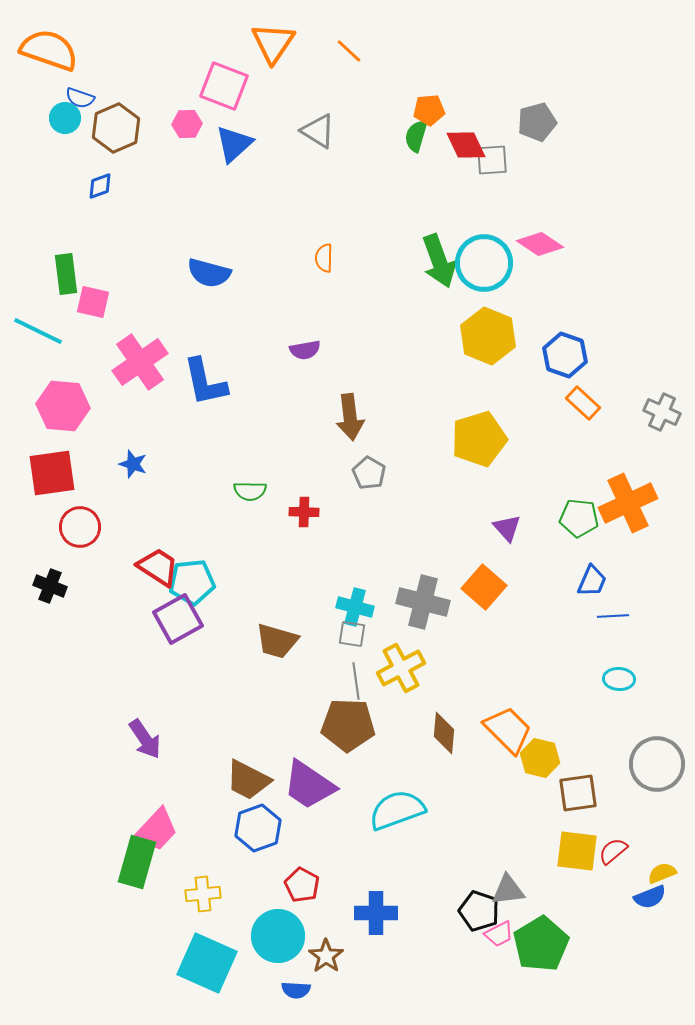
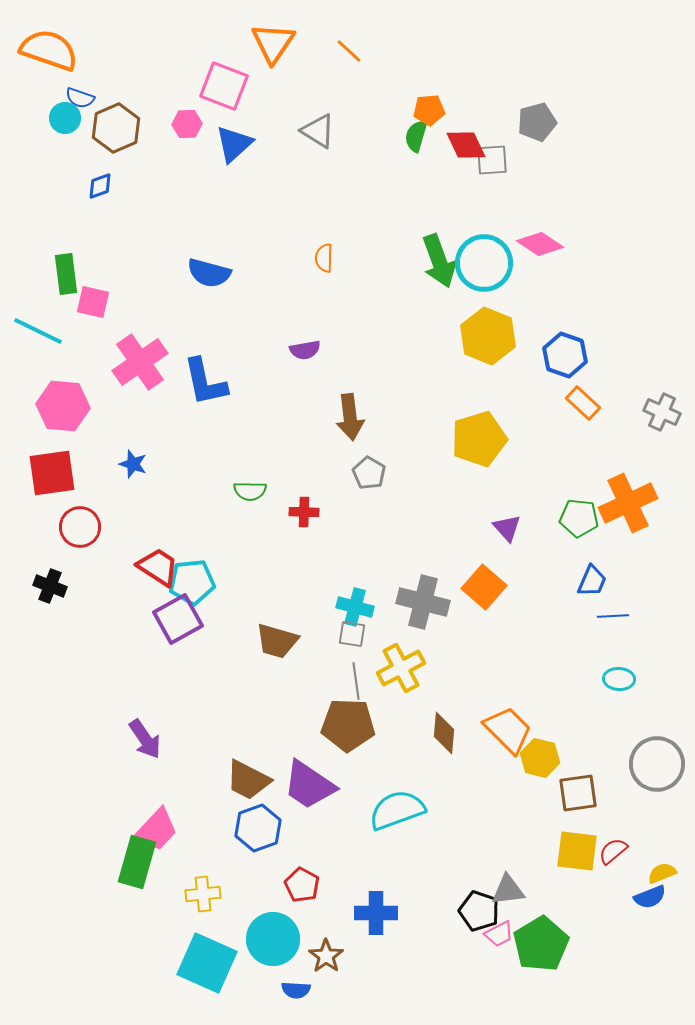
cyan circle at (278, 936): moved 5 px left, 3 px down
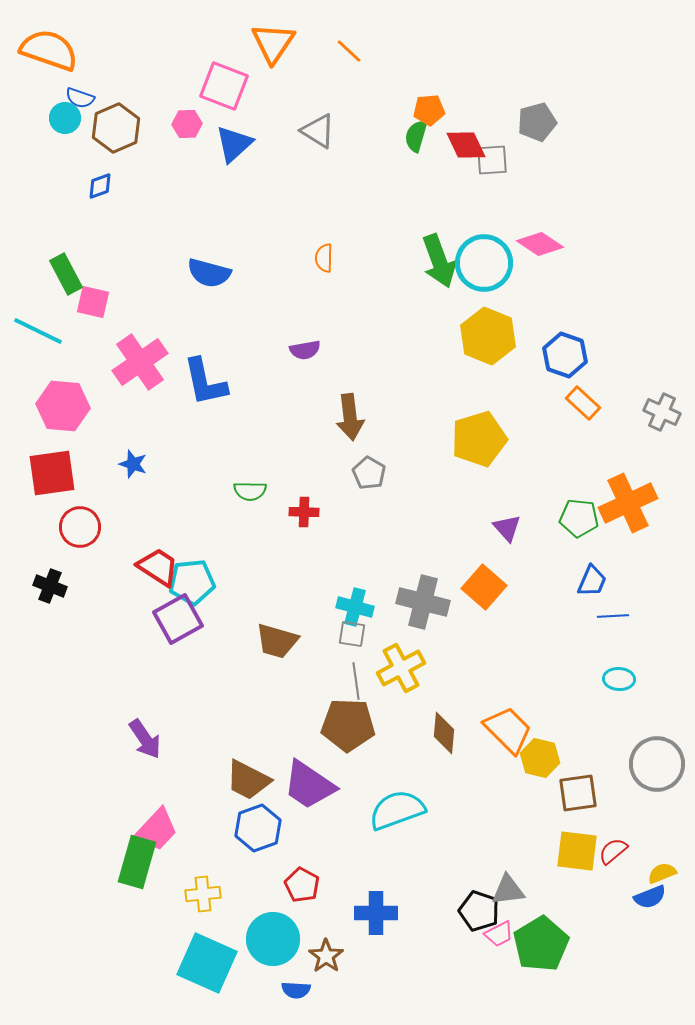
green rectangle at (66, 274): rotated 21 degrees counterclockwise
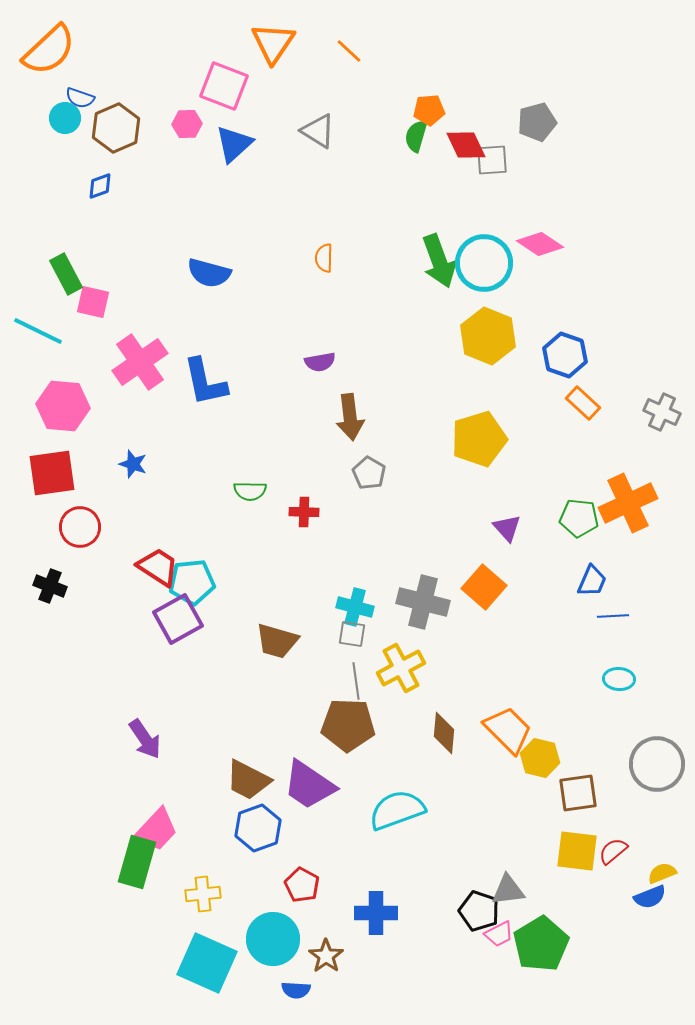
orange semicircle at (49, 50): rotated 118 degrees clockwise
purple semicircle at (305, 350): moved 15 px right, 12 px down
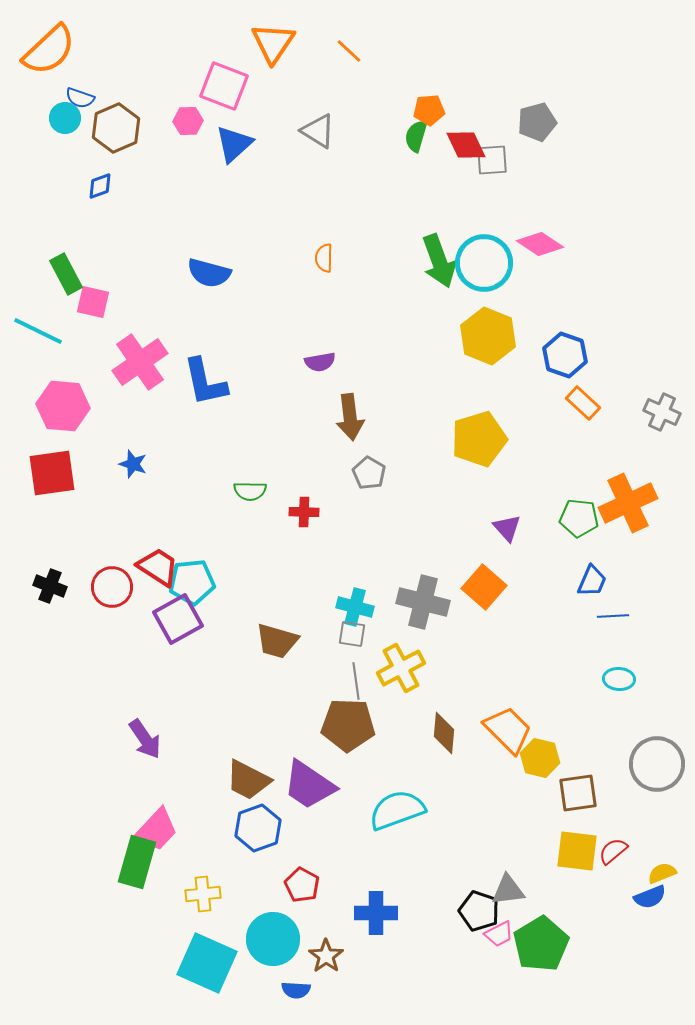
pink hexagon at (187, 124): moved 1 px right, 3 px up
red circle at (80, 527): moved 32 px right, 60 px down
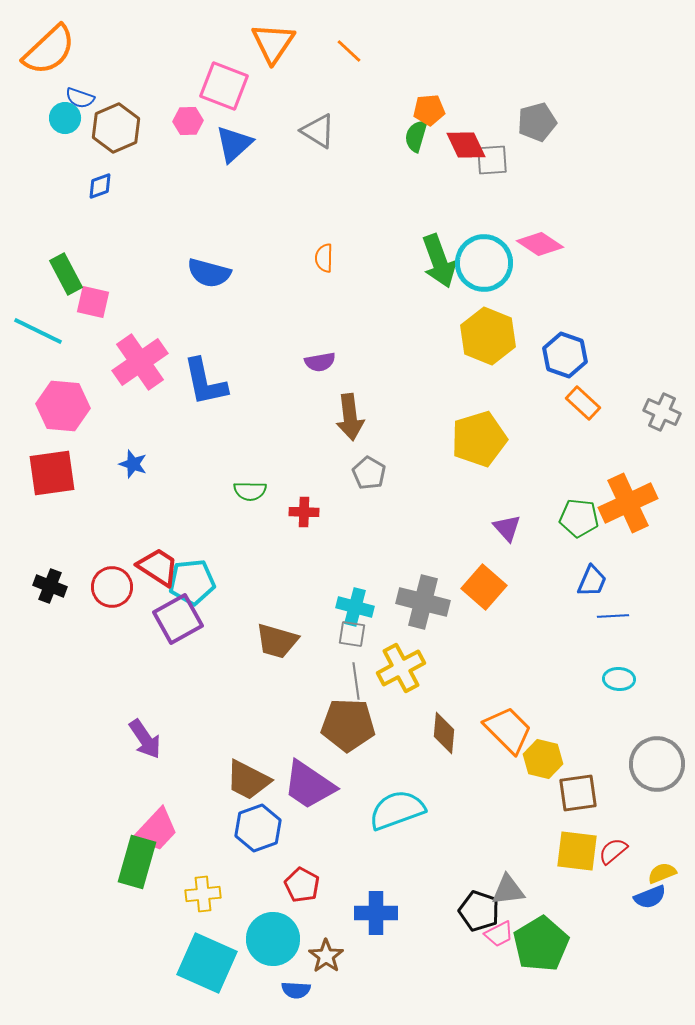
yellow hexagon at (540, 758): moved 3 px right, 1 px down
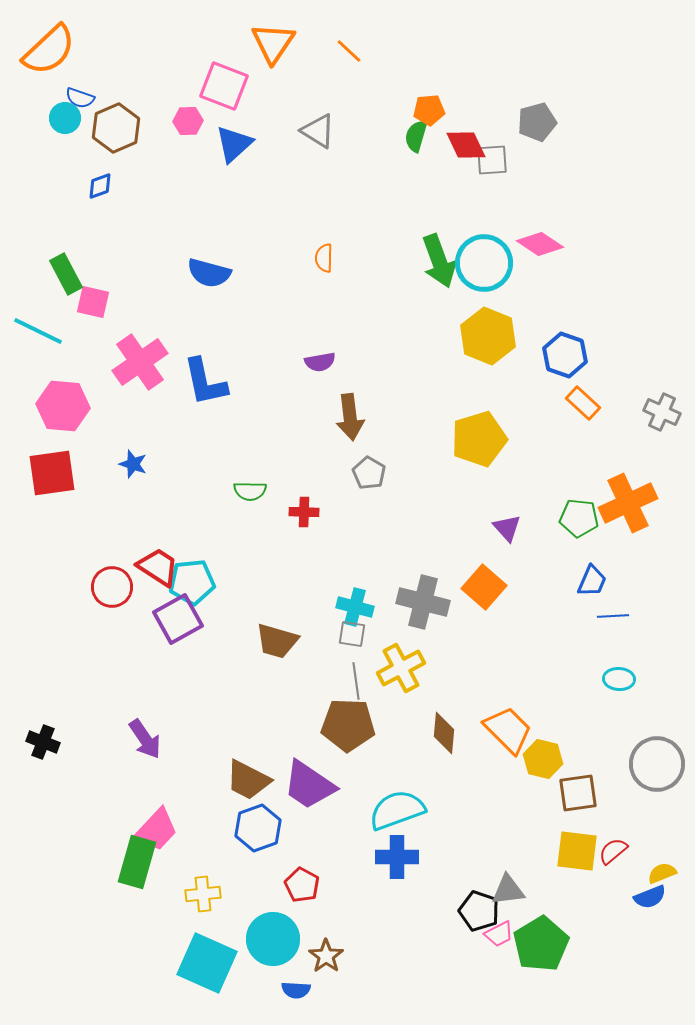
black cross at (50, 586): moved 7 px left, 156 px down
blue cross at (376, 913): moved 21 px right, 56 px up
